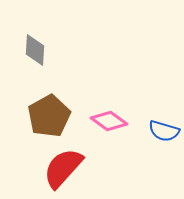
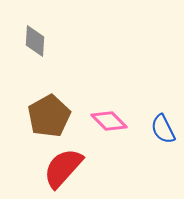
gray diamond: moved 9 px up
pink diamond: rotated 9 degrees clockwise
blue semicircle: moved 1 px left, 2 px up; rotated 48 degrees clockwise
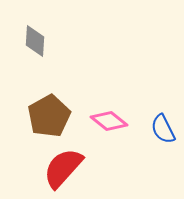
pink diamond: rotated 6 degrees counterclockwise
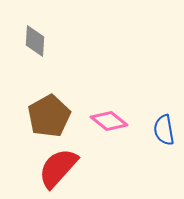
blue semicircle: moved 1 px right, 1 px down; rotated 16 degrees clockwise
red semicircle: moved 5 px left
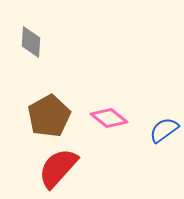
gray diamond: moved 4 px left, 1 px down
pink diamond: moved 3 px up
blue semicircle: rotated 64 degrees clockwise
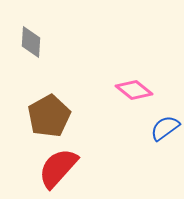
pink diamond: moved 25 px right, 28 px up
blue semicircle: moved 1 px right, 2 px up
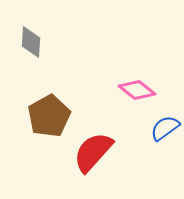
pink diamond: moved 3 px right
red semicircle: moved 35 px right, 16 px up
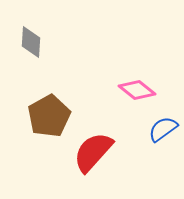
blue semicircle: moved 2 px left, 1 px down
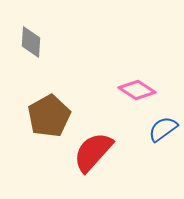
pink diamond: rotated 6 degrees counterclockwise
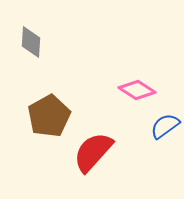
blue semicircle: moved 2 px right, 3 px up
